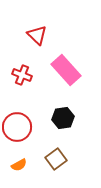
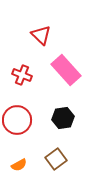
red triangle: moved 4 px right
red circle: moved 7 px up
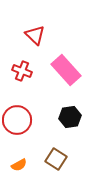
red triangle: moved 6 px left
red cross: moved 4 px up
black hexagon: moved 7 px right, 1 px up
brown square: rotated 20 degrees counterclockwise
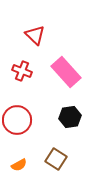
pink rectangle: moved 2 px down
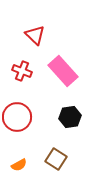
pink rectangle: moved 3 px left, 1 px up
red circle: moved 3 px up
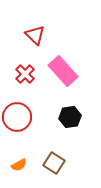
red cross: moved 3 px right, 3 px down; rotated 24 degrees clockwise
brown square: moved 2 px left, 4 px down
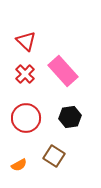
red triangle: moved 9 px left, 6 px down
red circle: moved 9 px right, 1 px down
brown square: moved 7 px up
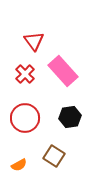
red triangle: moved 8 px right; rotated 10 degrees clockwise
red circle: moved 1 px left
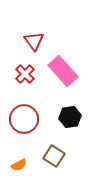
red circle: moved 1 px left, 1 px down
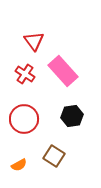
red cross: rotated 12 degrees counterclockwise
black hexagon: moved 2 px right, 1 px up
